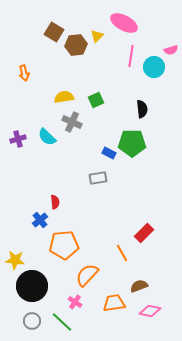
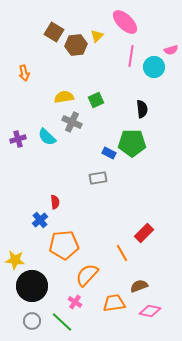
pink ellipse: moved 1 px right, 1 px up; rotated 16 degrees clockwise
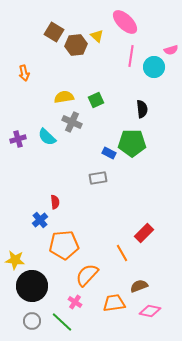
yellow triangle: rotated 32 degrees counterclockwise
